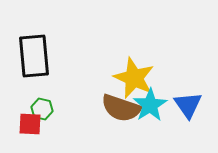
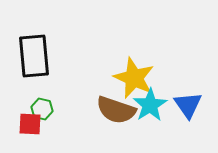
brown semicircle: moved 5 px left, 2 px down
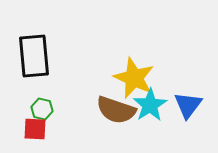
blue triangle: rotated 12 degrees clockwise
red square: moved 5 px right, 5 px down
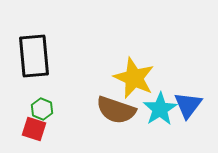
cyan star: moved 10 px right, 4 px down
green hexagon: rotated 10 degrees clockwise
red square: moved 1 px left; rotated 15 degrees clockwise
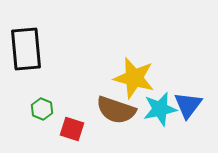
black rectangle: moved 8 px left, 7 px up
yellow star: rotated 9 degrees counterclockwise
cyan star: rotated 20 degrees clockwise
red square: moved 38 px right
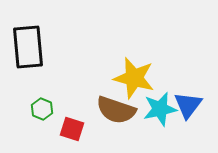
black rectangle: moved 2 px right, 2 px up
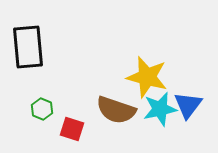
yellow star: moved 13 px right, 1 px up
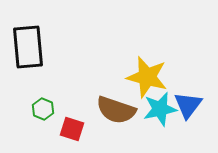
green hexagon: moved 1 px right
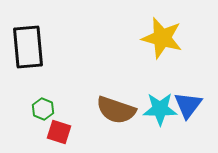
yellow star: moved 15 px right, 39 px up
cyan star: rotated 12 degrees clockwise
red square: moved 13 px left, 3 px down
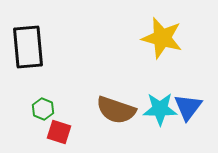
blue triangle: moved 2 px down
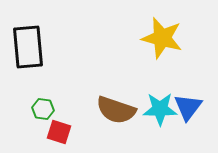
green hexagon: rotated 15 degrees counterclockwise
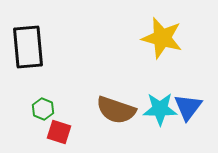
green hexagon: rotated 15 degrees clockwise
